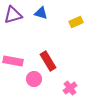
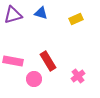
yellow rectangle: moved 3 px up
pink cross: moved 8 px right, 12 px up
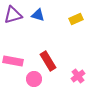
blue triangle: moved 3 px left, 2 px down
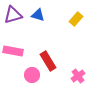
yellow rectangle: rotated 24 degrees counterclockwise
pink rectangle: moved 10 px up
pink circle: moved 2 px left, 4 px up
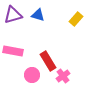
pink cross: moved 15 px left
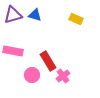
blue triangle: moved 3 px left
yellow rectangle: rotated 72 degrees clockwise
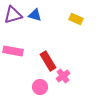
pink circle: moved 8 px right, 12 px down
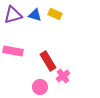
yellow rectangle: moved 21 px left, 5 px up
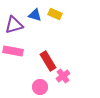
purple triangle: moved 1 px right, 10 px down
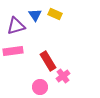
blue triangle: rotated 40 degrees clockwise
purple triangle: moved 2 px right, 1 px down
pink rectangle: rotated 18 degrees counterclockwise
